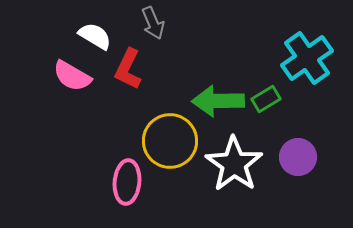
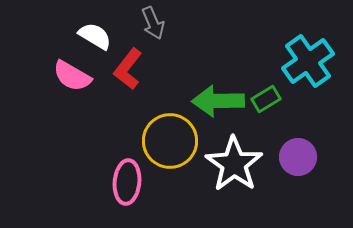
cyan cross: moved 1 px right, 3 px down
red L-shape: rotated 12 degrees clockwise
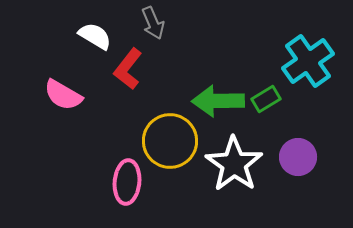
pink semicircle: moved 9 px left, 19 px down
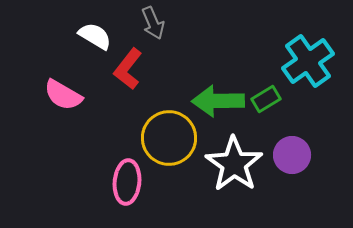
yellow circle: moved 1 px left, 3 px up
purple circle: moved 6 px left, 2 px up
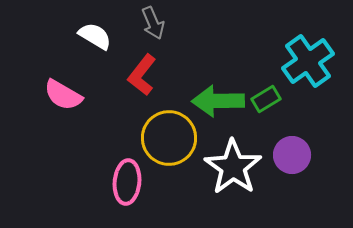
red L-shape: moved 14 px right, 6 px down
white star: moved 1 px left, 3 px down
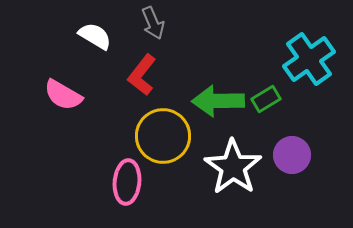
cyan cross: moved 1 px right, 2 px up
yellow circle: moved 6 px left, 2 px up
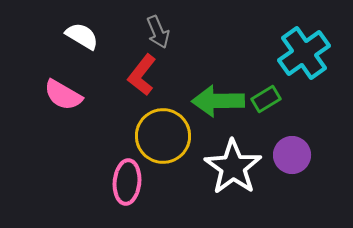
gray arrow: moved 5 px right, 9 px down
white semicircle: moved 13 px left
cyan cross: moved 5 px left, 6 px up
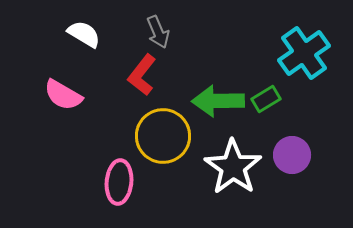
white semicircle: moved 2 px right, 2 px up
pink ellipse: moved 8 px left
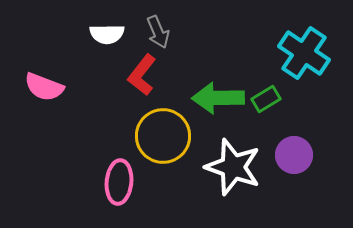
white semicircle: moved 23 px right; rotated 148 degrees clockwise
cyan cross: rotated 21 degrees counterclockwise
pink semicircle: moved 19 px left, 8 px up; rotated 9 degrees counterclockwise
green arrow: moved 3 px up
purple circle: moved 2 px right
white star: rotated 16 degrees counterclockwise
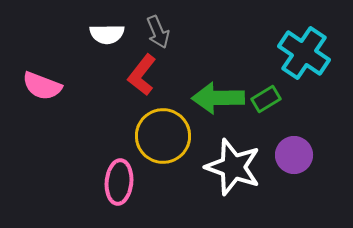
pink semicircle: moved 2 px left, 1 px up
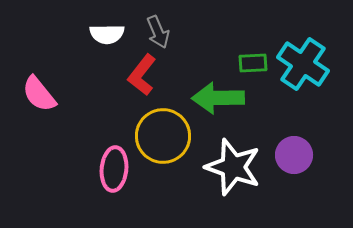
cyan cross: moved 1 px left, 11 px down
pink semicircle: moved 3 px left, 8 px down; rotated 30 degrees clockwise
green rectangle: moved 13 px left, 36 px up; rotated 28 degrees clockwise
pink ellipse: moved 5 px left, 13 px up
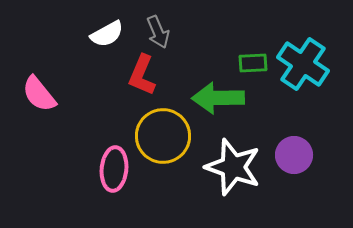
white semicircle: rotated 28 degrees counterclockwise
red L-shape: rotated 15 degrees counterclockwise
